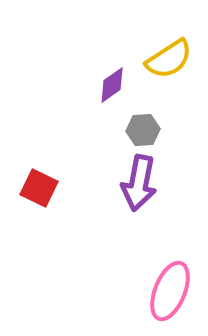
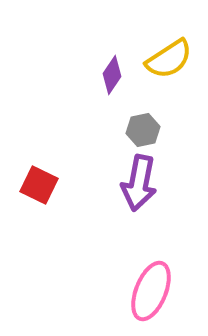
purple diamond: moved 10 px up; rotated 21 degrees counterclockwise
gray hexagon: rotated 8 degrees counterclockwise
red square: moved 3 px up
pink ellipse: moved 19 px left
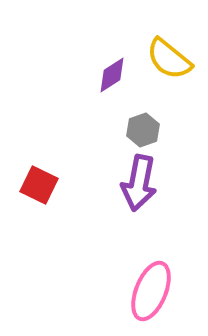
yellow semicircle: rotated 72 degrees clockwise
purple diamond: rotated 24 degrees clockwise
gray hexagon: rotated 8 degrees counterclockwise
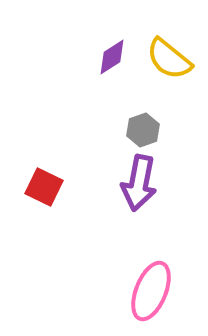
purple diamond: moved 18 px up
red square: moved 5 px right, 2 px down
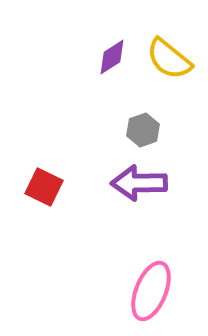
purple arrow: rotated 78 degrees clockwise
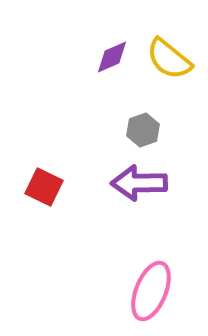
purple diamond: rotated 9 degrees clockwise
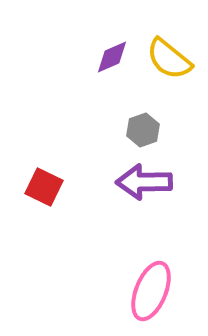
purple arrow: moved 5 px right, 1 px up
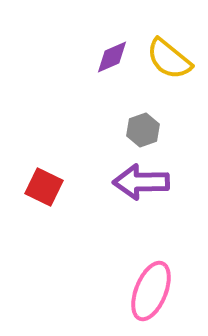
purple arrow: moved 3 px left
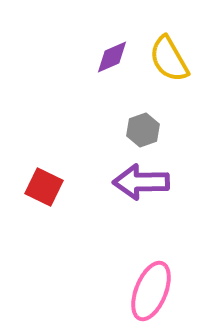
yellow semicircle: rotated 21 degrees clockwise
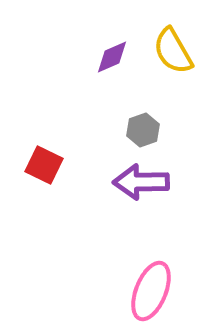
yellow semicircle: moved 4 px right, 8 px up
red square: moved 22 px up
